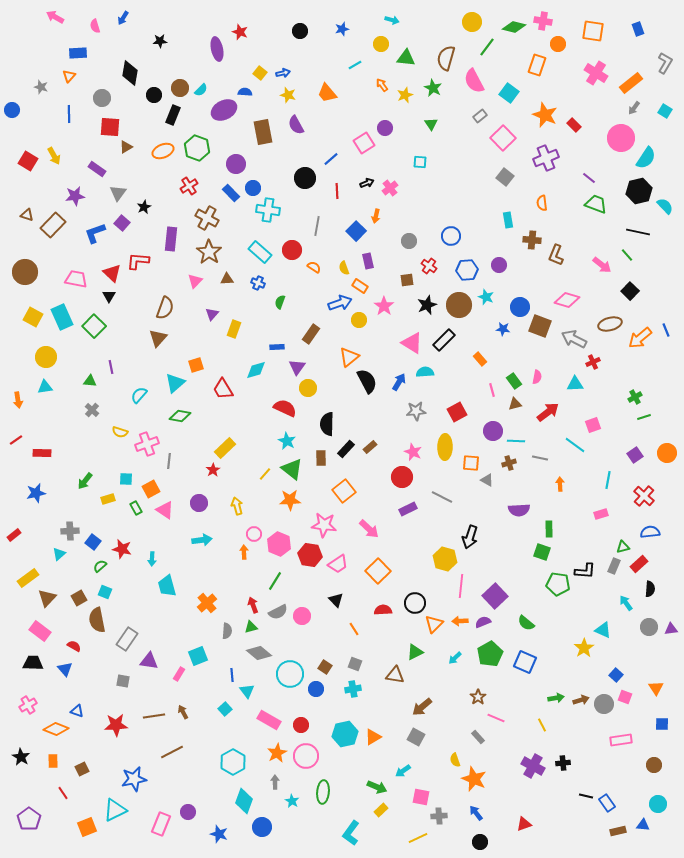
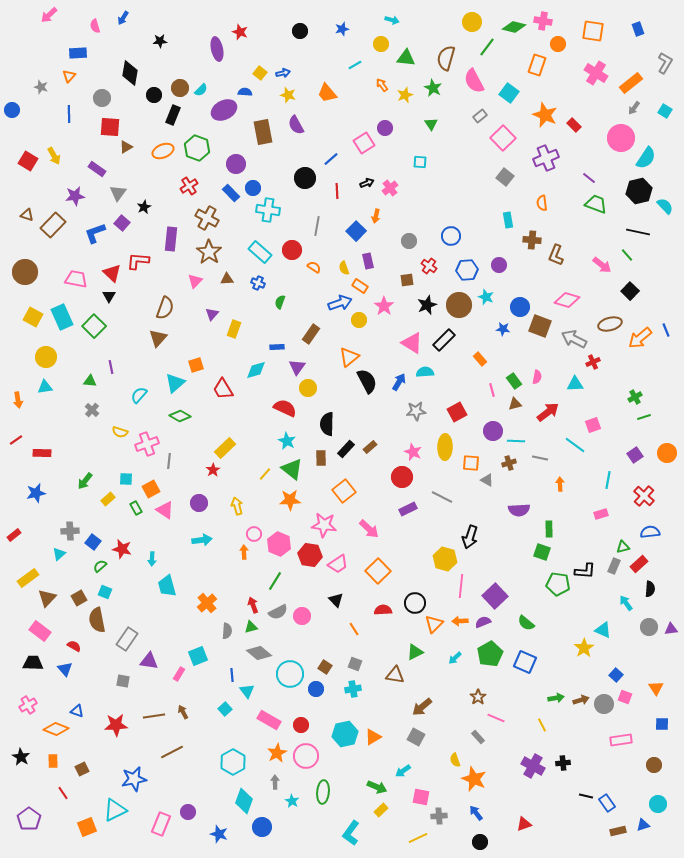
pink arrow at (55, 17): moved 6 px left, 2 px up; rotated 72 degrees counterclockwise
green diamond at (180, 416): rotated 20 degrees clockwise
yellow rectangle at (108, 499): rotated 24 degrees counterclockwise
blue triangle at (643, 825): rotated 24 degrees counterclockwise
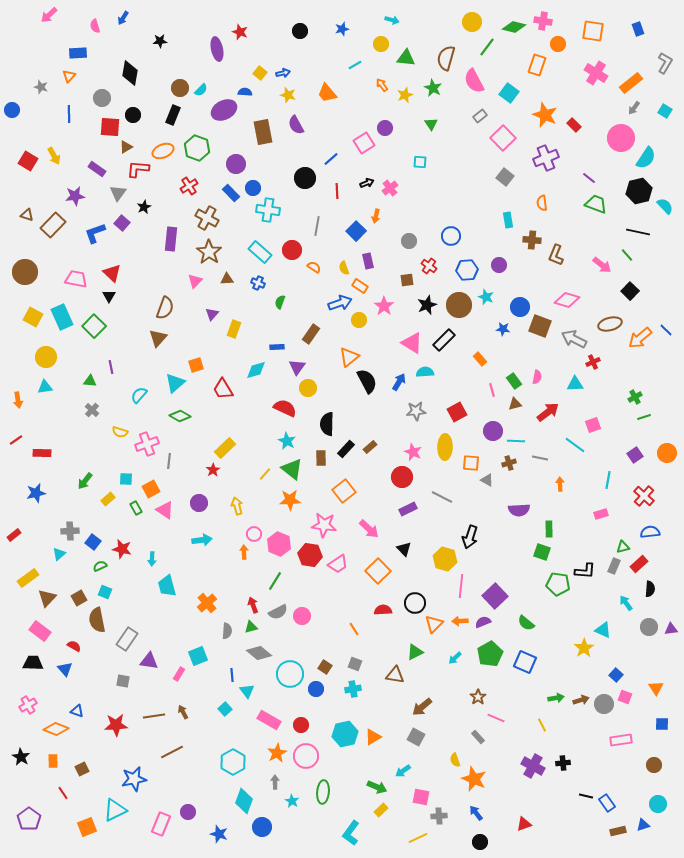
black circle at (154, 95): moved 21 px left, 20 px down
red L-shape at (138, 261): moved 92 px up
blue line at (666, 330): rotated 24 degrees counterclockwise
green semicircle at (100, 566): rotated 16 degrees clockwise
black triangle at (336, 600): moved 68 px right, 51 px up
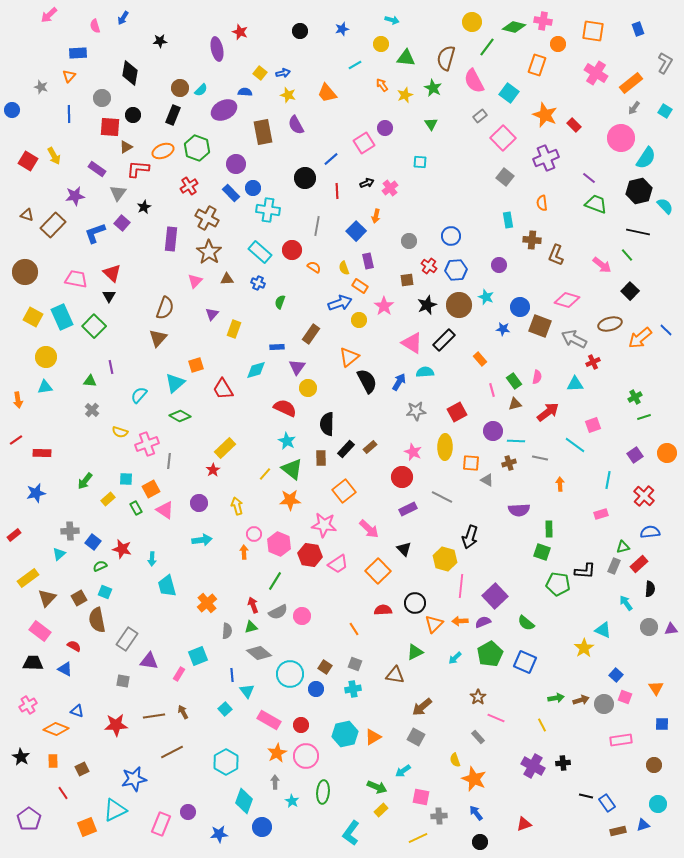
blue hexagon at (467, 270): moved 11 px left
blue triangle at (65, 669): rotated 21 degrees counterclockwise
cyan hexagon at (233, 762): moved 7 px left
blue star at (219, 834): rotated 24 degrees counterclockwise
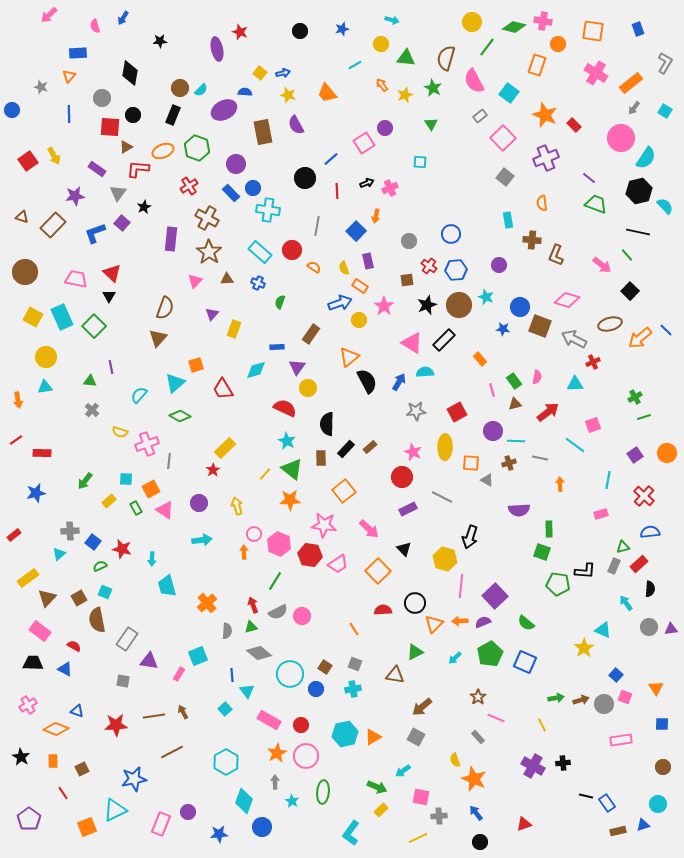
red square at (28, 161): rotated 24 degrees clockwise
pink cross at (390, 188): rotated 14 degrees clockwise
brown triangle at (27, 215): moved 5 px left, 2 px down
blue circle at (451, 236): moved 2 px up
yellow rectangle at (108, 499): moved 1 px right, 2 px down
brown circle at (654, 765): moved 9 px right, 2 px down
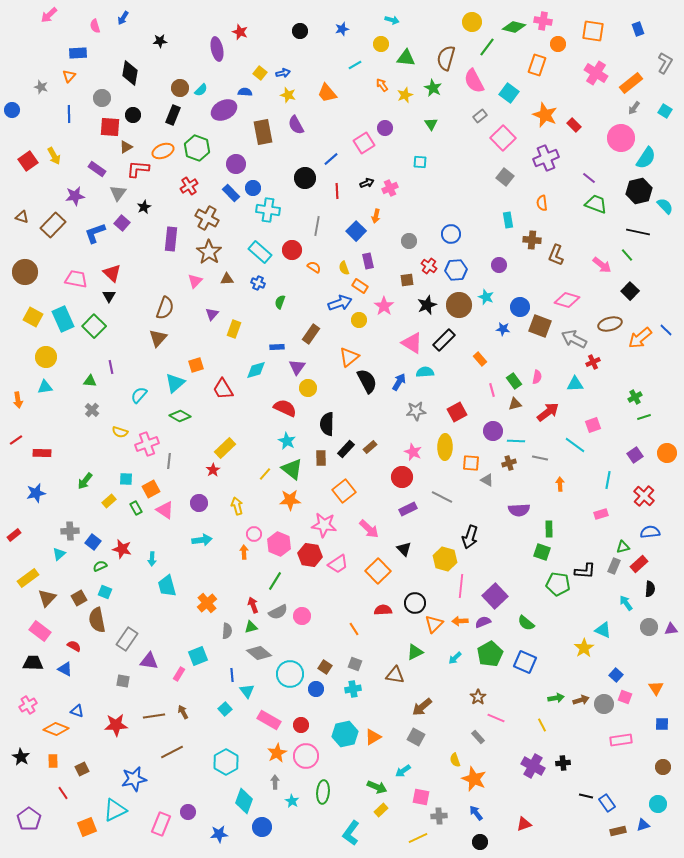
cyan rectangle at (62, 317): moved 1 px right, 2 px down
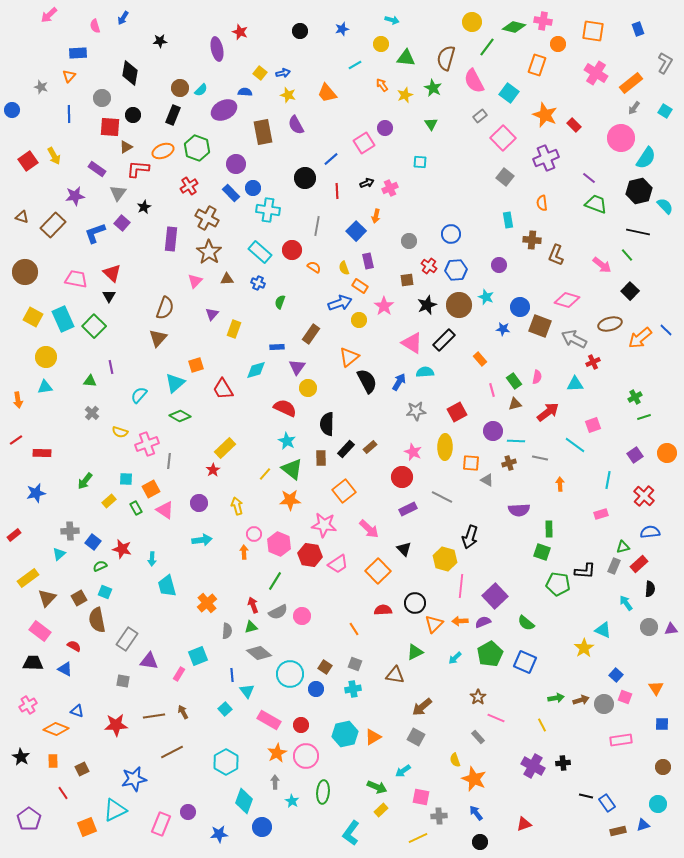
gray cross at (92, 410): moved 3 px down
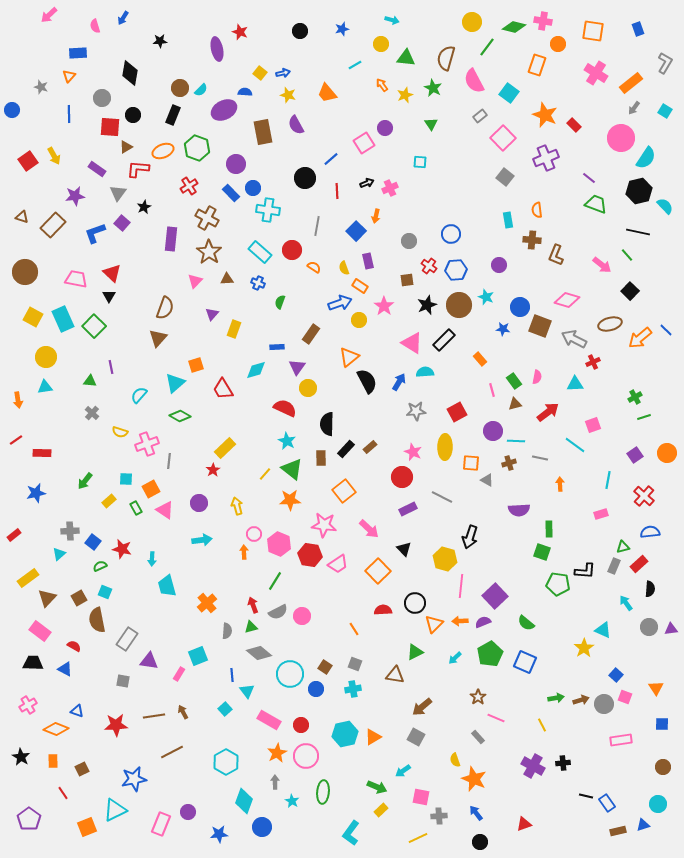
orange semicircle at (542, 203): moved 5 px left, 7 px down
